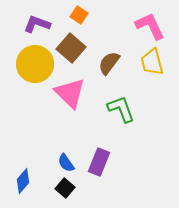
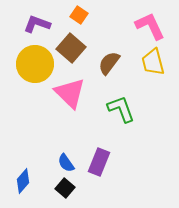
yellow trapezoid: moved 1 px right
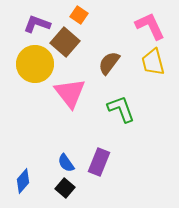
brown square: moved 6 px left, 6 px up
pink triangle: rotated 8 degrees clockwise
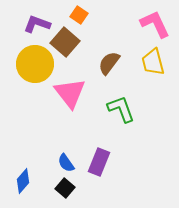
pink L-shape: moved 5 px right, 2 px up
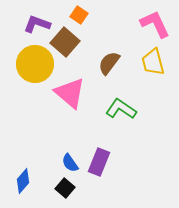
pink triangle: rotated 12 degrees counterclockwise
green L-shape: rotated 36 degrees counterclockwise
blue semicircle: moved 4 px right
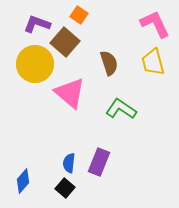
brown semicircle: rotated 125 degrees clockwise
blue semicircle: moved 1 px left; rotated 42 degrees clockwise
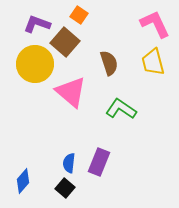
pink triangle: moved 1 px right, 1 px up
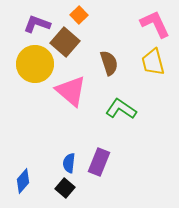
orange square: rotated 12 degrees clockwise
pink triangle: moved 1 px up
